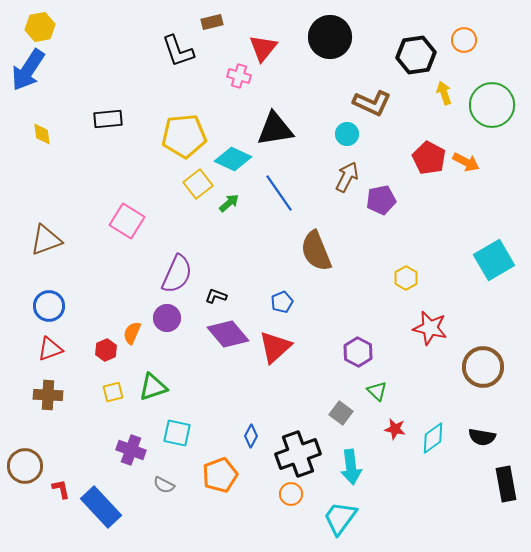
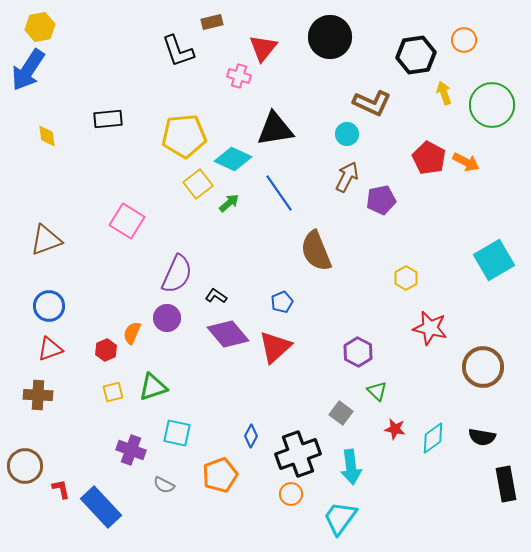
yellow diamond at (42, 134): moved 5 px right, 2 px down
black L-shape at (216, 296): rotated 15 degrees clockwise
brown cross at (48, 395): moved 10 px left
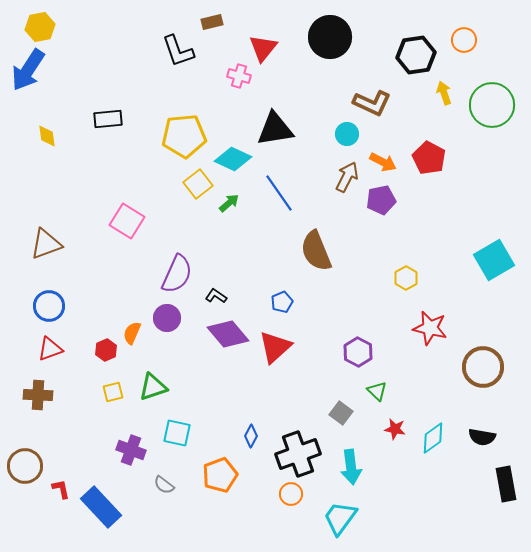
orange arrow at (466, 162): moved 83 px left
brown triangle at (46, 240): moved 4 px down
gray semicircle at (164, 485): rotated 10 degrees clockwise
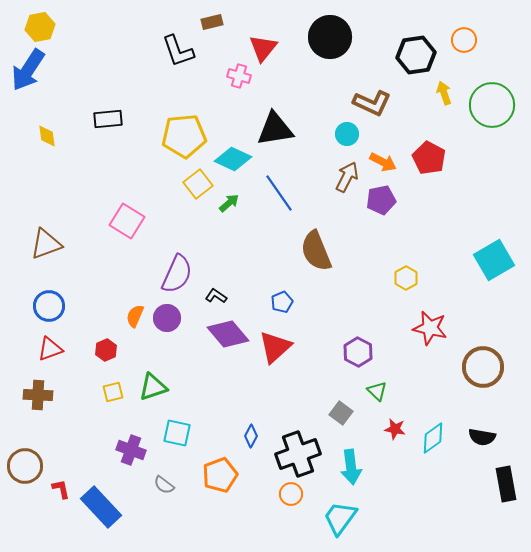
orange semicircle at (132, 333): moved 3 px right, 17 px up
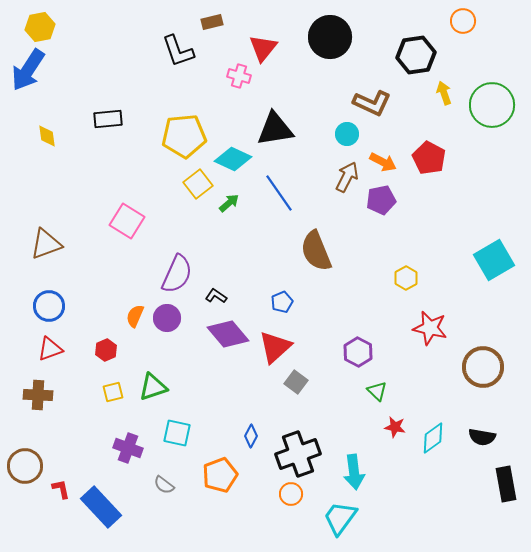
orange circle at (464, 40): moved 1 px left, 19 px up
gray square at (341, 413): moved 45 px left, 31 px up
red star at (395, 429): moved 2 px up
purple cross at (131, 450): moved 3 px left, 2 px up
cyan arrow at (351, 467): moved 3 px right, 5 px down
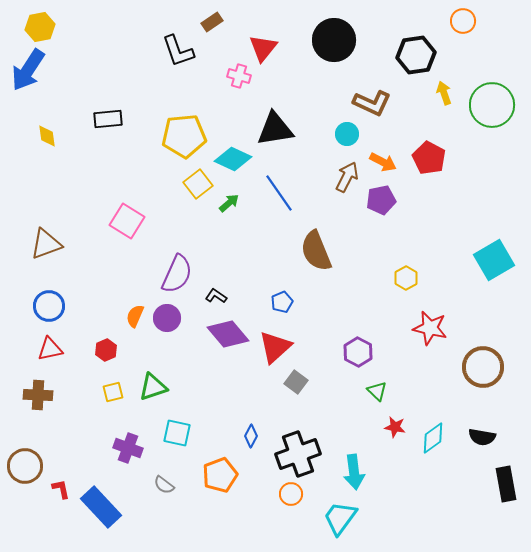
brown rectangle at (212, 22): rotated 20 degrees counterclockwise
black circle at (330, 37): moved 4 px right, 3 px down
red triangle at (50, 349): rotated 8 degrees clockwise
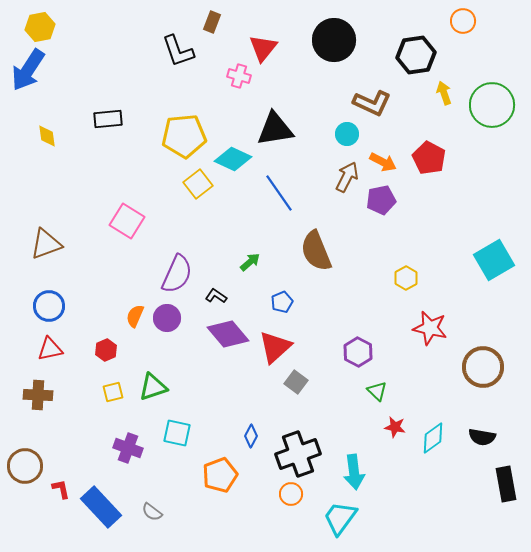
brown rectangle at (212, 22): rotated 35 degrees counterclockwise
green arrow at (229, 203): moved 21 px right, 59 px down
gray semicircle at (164, 485): moved 12 px left, 27 px down
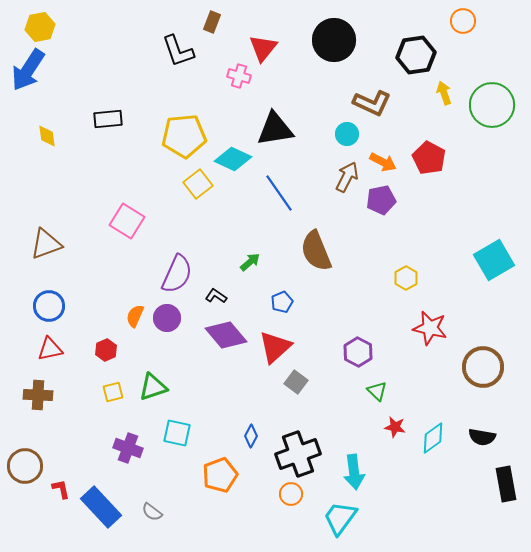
purple diamond at (228, 334): moved 2 px left, 1 px down
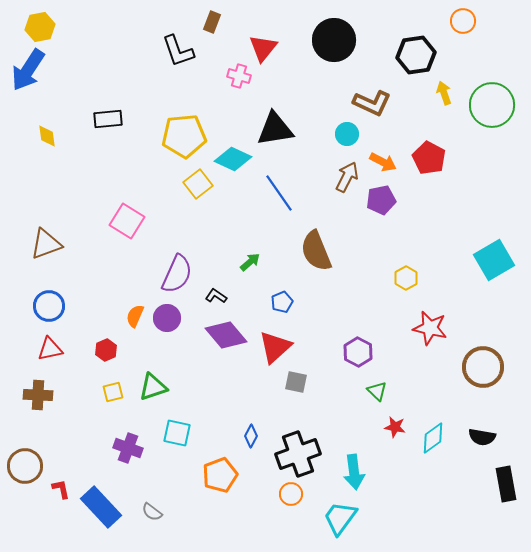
gray square at (296, 382): rotated 25 degrees counterclockwise
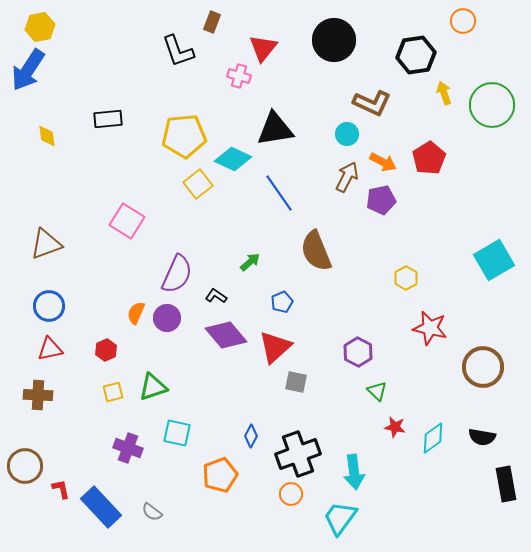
red pentagon at (429, 158): rotated 12 degrees clockwise
orange semicircle at (135, 316): moved 1 px right, 3 px up
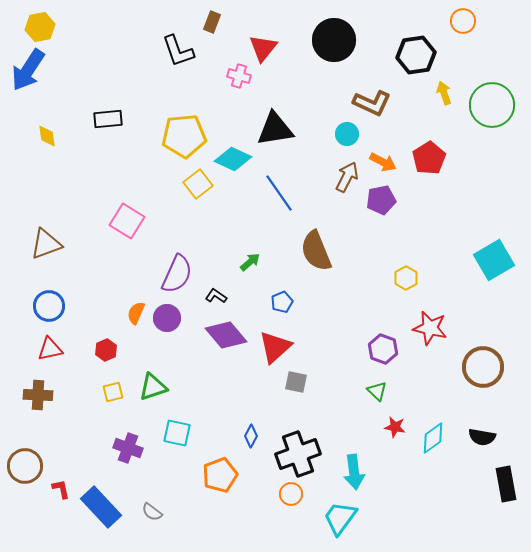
purple hexagon at (358, 352): moved 25 px right, 3 px up; rotated 8 degrees counterclockwise
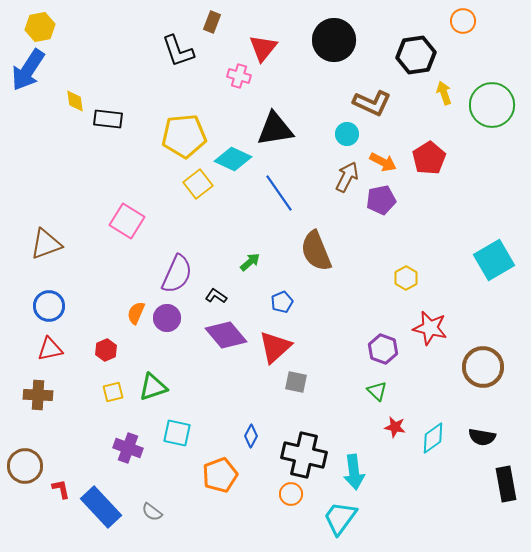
black rectangle at (108, 119): rotated 12 degrees clockwise
yellow diamond at (47, 136): moved 28 px right, 35 px up
black cross at (298, 454): moved 6 px right, 1 px down; rotated 33 degrees clockwise
